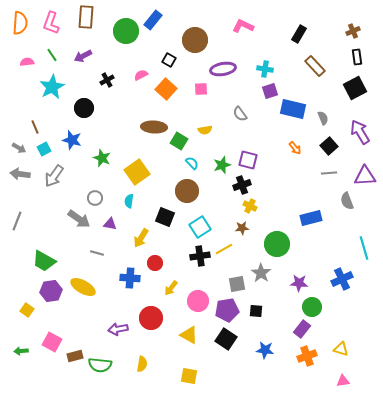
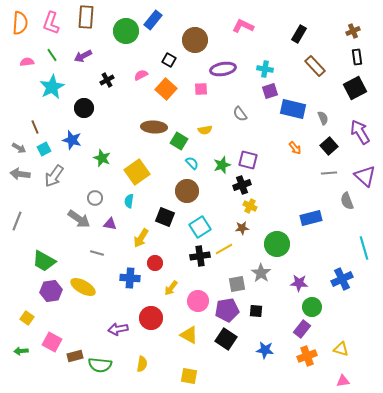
purple triangle at (365, 176): rotated 45 degrees clockwise
yellow square at (27, 310): moved 8 px down
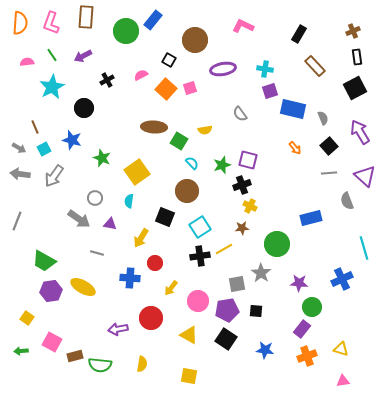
pink square at (201, 89): moved 11 px left, 1 px up; rotated 16 degrees counterclockwise
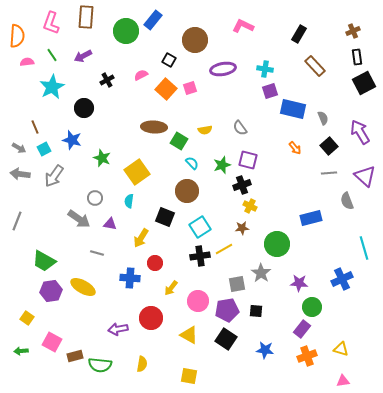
orange semicircle at (20, 23): moved 3 px left, 13 px down
black square at (355, 88): moved 9 px right, 5 px up
gray semicircle at (240, 114): moved 14 px down
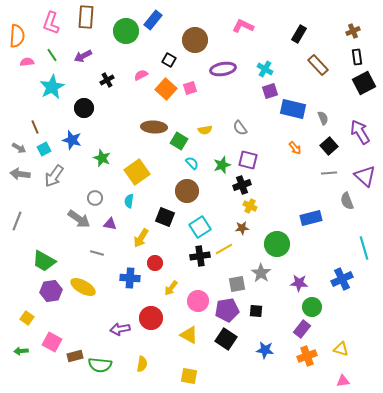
brown rectangle at (315, 66): moved 3 px right, 1 px up
cyan cross at (265, 69): rotated 21 degrees clockwise
purple arrow at (118, 329): moved 2 px right
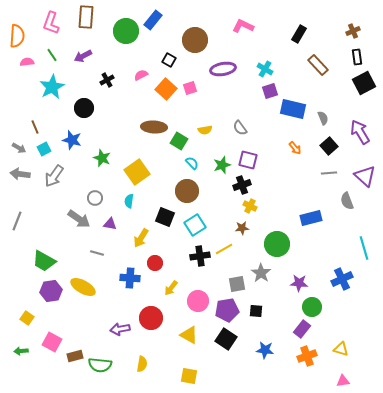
cyan square at (200, 227): moved 5 px left, 2 px up
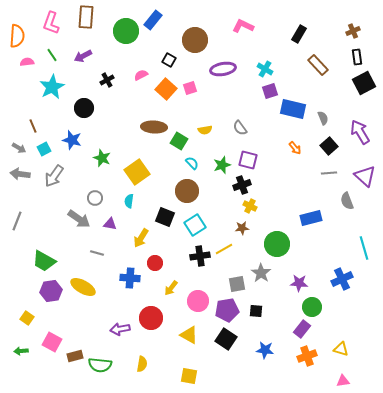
brown line at (35, 127): moved 2 px left, 1 px up
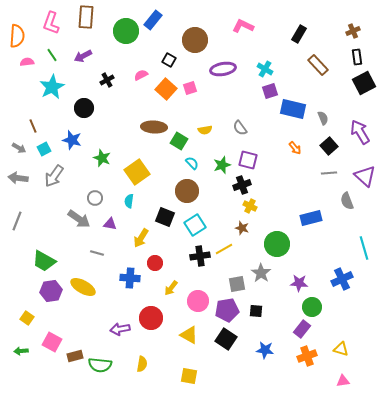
gray arrow at (20, 174): moved 2 px left, 4 px down
brown star at (242, 228): rotated 24 degrees clockwise
